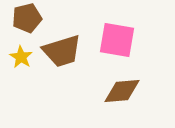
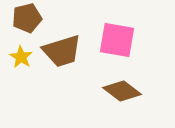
brown diamond: rotated 42 degrees clockwise
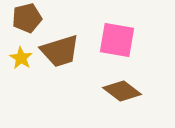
brown trapezoid: moved 2 px left
yellow star: moved 1 px down
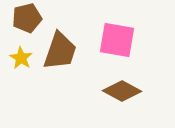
brown trapezoid: rotated 54 degrees counterclockwise
brown diamond: rotated 9 degrees counterclockwise
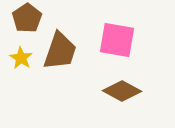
brown pentagon: rotated 20 degrees counterclockwise
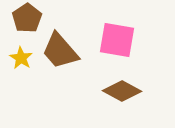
brown trapezoid: rotated 120 degrees clockwise
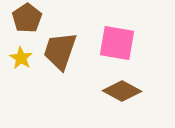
pink square: moved 3 px down
brown trapezoid: rotated 60 degrees clockwise
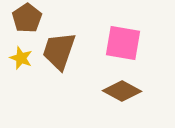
pink square: moved 6 px right
brown trapezoid: moved 1 px left
yellow star: rotated 10 degrees counterclockwise
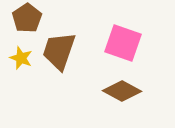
pink square: rotated 9 degrees clockwise
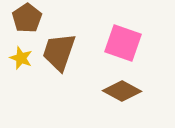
brown trapezoid: moved 1 px down
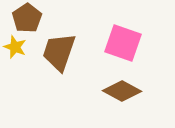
yellow star: moved 6 px left, 11 px up
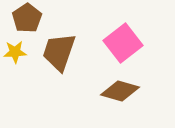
pink square: rotated 33 degrees clockwise
yellow star: moved 5 px down; rotated 25 degrees counterclockwise
brown diamond: moved 2 px left; rotated 12 degrees counterclockwise
